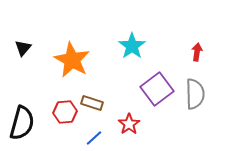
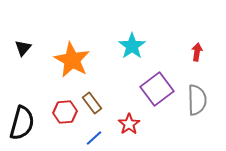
gray semicircle: moved 2 px right, 6 px down
brown rectangle: rotated 35 degrees clockwise
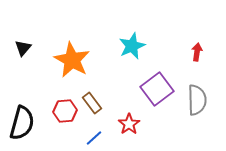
cyan star: rotated 12 degrees clockwise
red hexagon: moved 1 px up
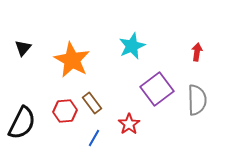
black semicircle: rotated 12 degrees clockwise
blue line: rotated 18 degrees counterclockwise
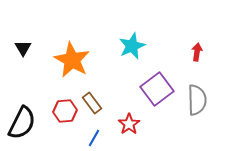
black triangle: rotated 12 degrees counterclockwise
